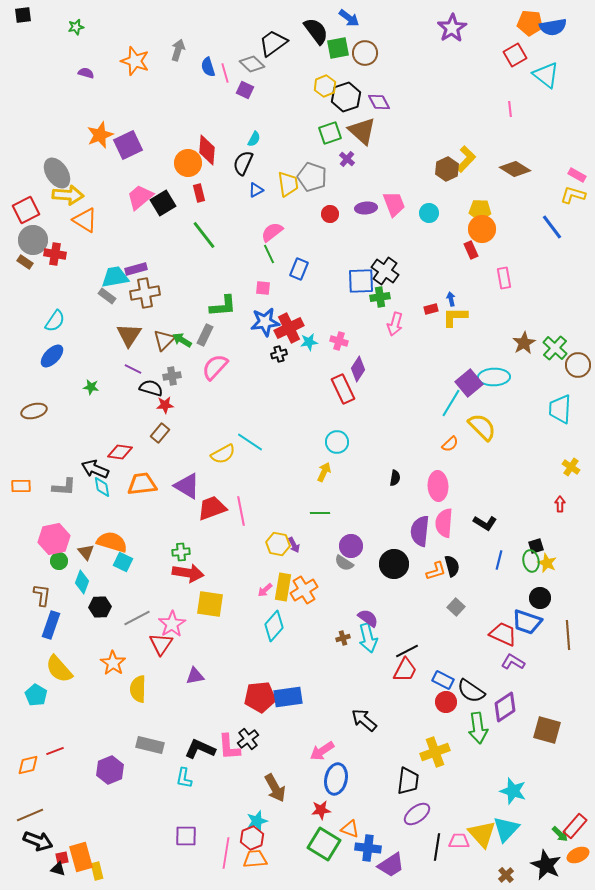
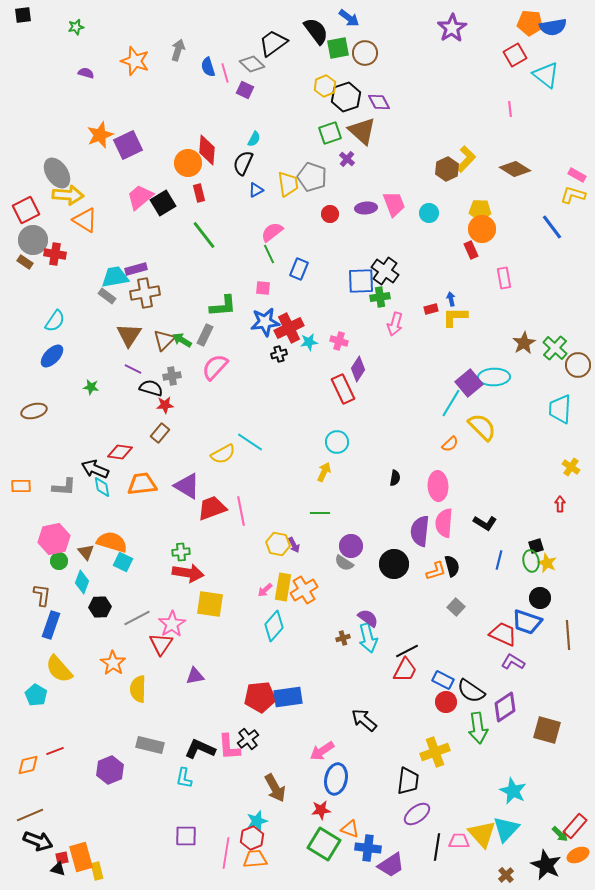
cyan star at (513, 791): rotated 8 degrees clockwise
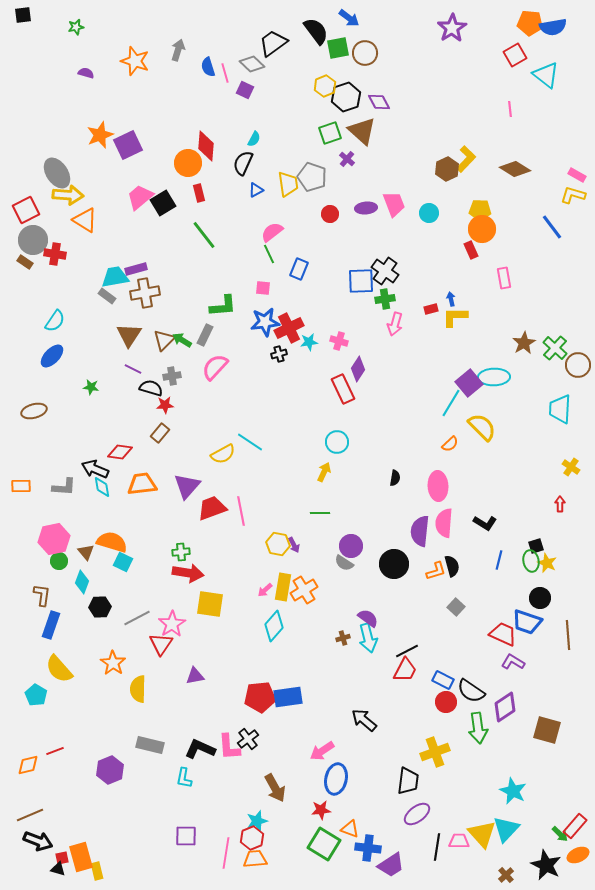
red diamond at (207, 150): moved 1 px left, 4 px up
green cross at (380, 297): moved 5 px right, 2 px down
purple triangle at (187, 486): rotated 40 degrees clockwise
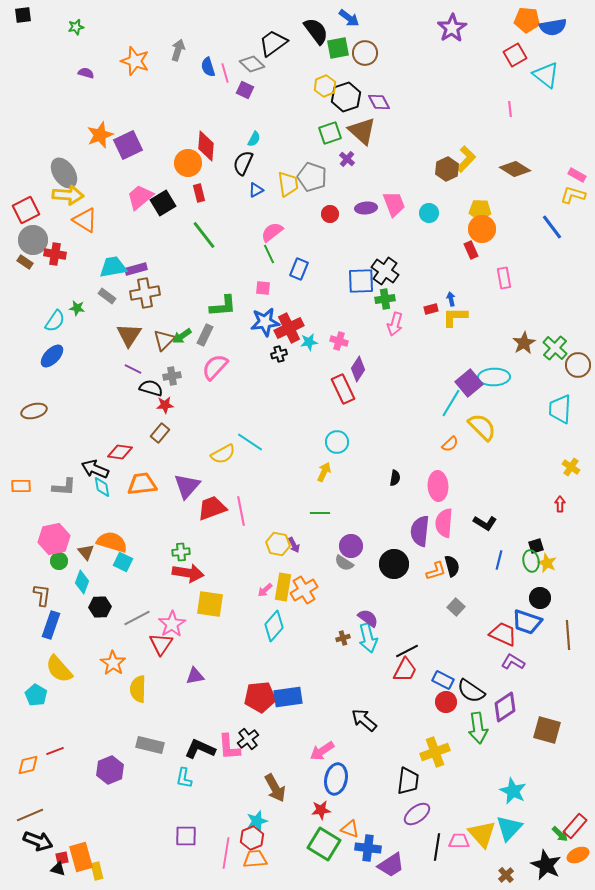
orange pentagon at (530, 23): moved 3 px left, 3 px up
gray ellipse at (57, 173): moved 7 px right
cyan trapezoid at (115, 277): moved 2 px left, 10 px up
green arrow at (182, 340): moved 4 px up; rotated 66 degrees counterclockwise
green star at (91, 387): moved 14 px left, 79 px up
cyan triangle at (506, 829): moved 3 px right, 1 px up
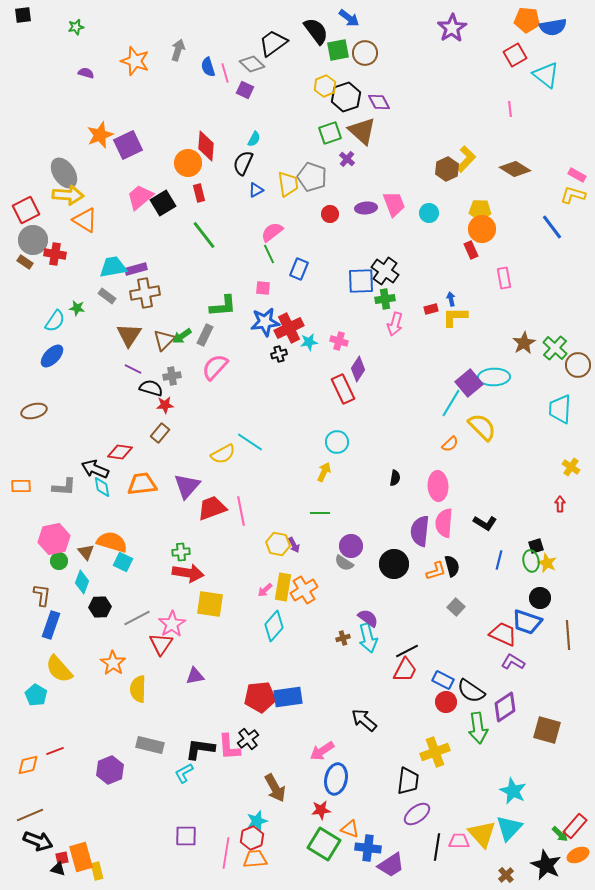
green square at (338, 48): moved 2 px down
black L-shape at (200, 749): rotated 16 degrees counterclockwise
cyan L-shape at (184, 778): moved 5 px up; rotated 50 degrees clockwise
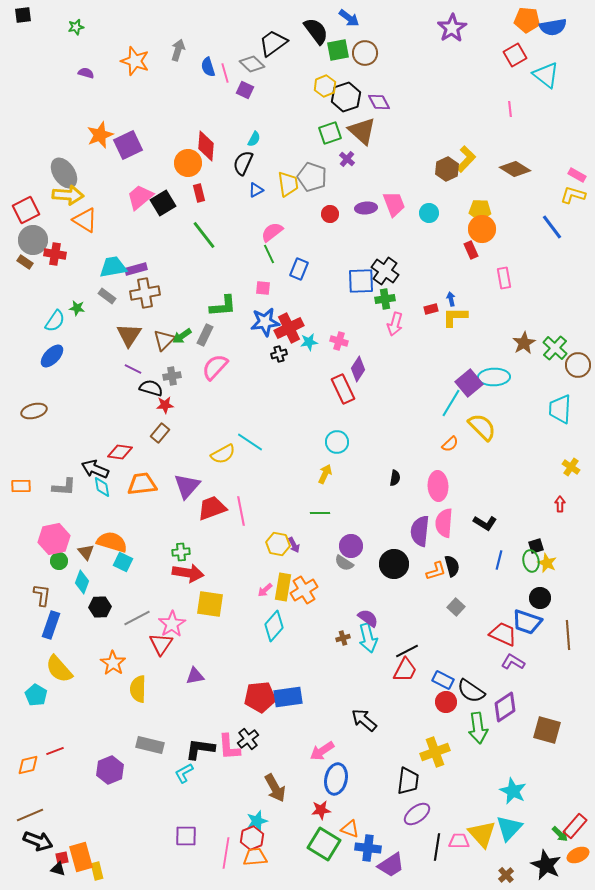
yellow arrow at (324, 472): moved 1 px right, 2 px down
orange trapezoid at (255, 859): moved 2 px up
